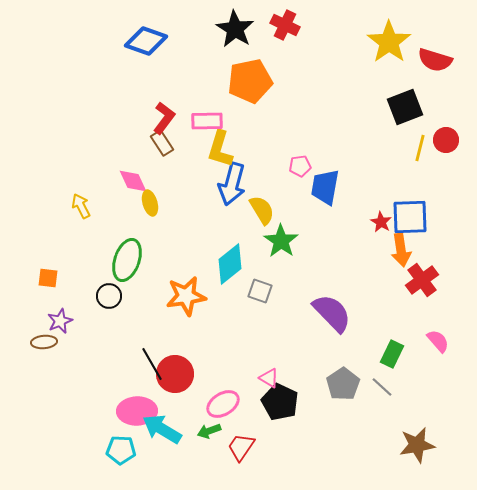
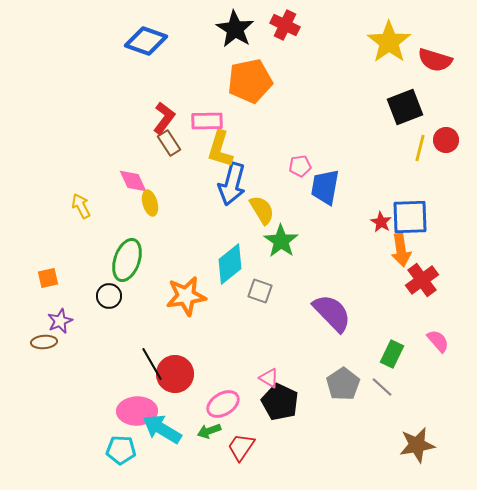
brown rectangle at (162, 143): moved 7 px right
orange square at (48, 278): rotated 20 degrees counterclockwise
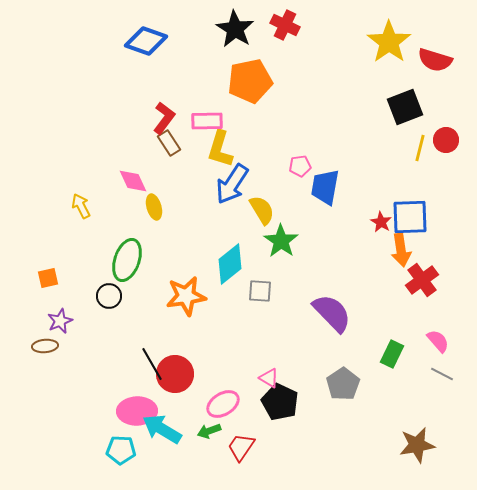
blue arrow at (232, 184): rotated 18 degrees clockwise
yellow ellipse at (150, 203): moved 4 px right, 4 px down
gray square at (260, 291): rotated 15 degrees counterclockwise
brown ellipse at (44, 342): moved 1 px right, 4 px down
gray line at (382, 387): moved 60 px right, 13 px up; rotated 15 degrees counterclockwise
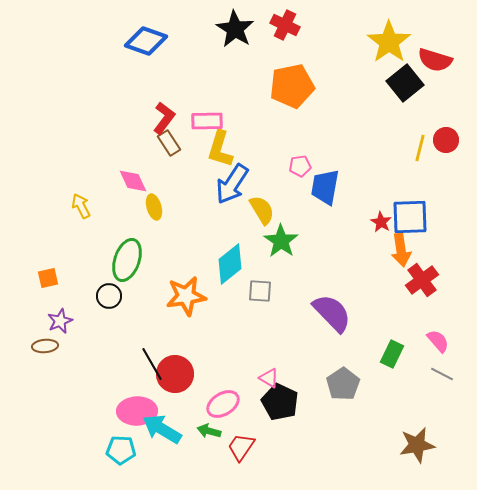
orange pentagon at (250, 81): moved 42 px right, 5 px down
black square at (405, 107): moved 24 px up; rotated 18 degrees counterclockwise
green arrow at (209, 431): rotated 35 degrees clockwise
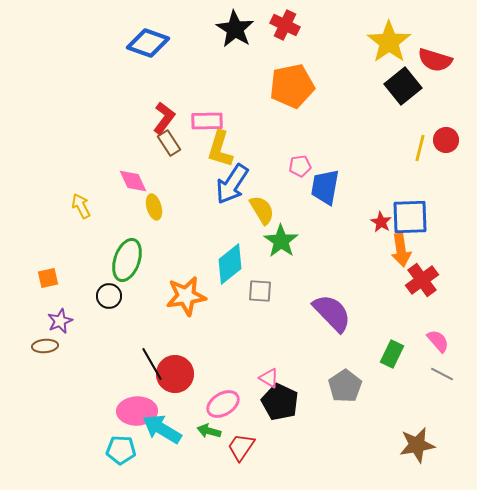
blue diamond at (146, 41): moved 2 px right, 2 px down
black square at (405, 83): moved 2 px left, 3 px down
gray pentagon at (343, 384): moved 2 px right, 2 px down
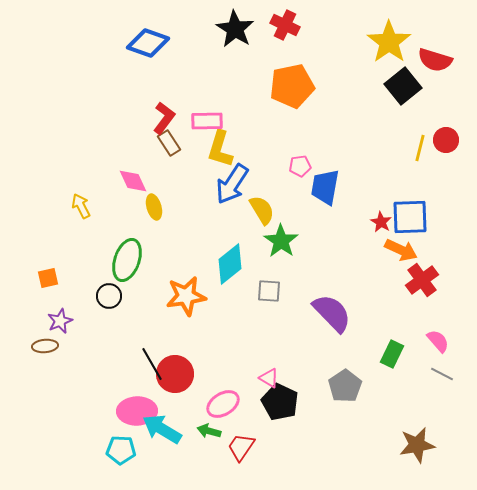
orange arrow at (401, 250): rotated 56 degrees counterclockwise
gray square at (260, 291): moved 9 px right
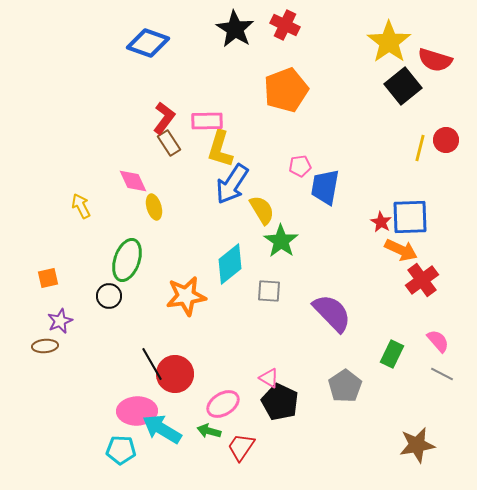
orange pentagon at (292, 86): moved 6 px left, 4 px down; rotated 9 degrees counterclockwise
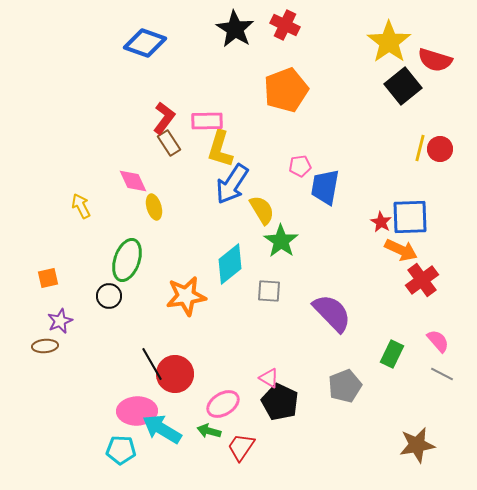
blue diamond at (148, 43): moved 3 px left
red circle at (446, 140): moved 6 px left, 9 px down
gray pentagon at (345, 386): rotated 12 degrees clockwise
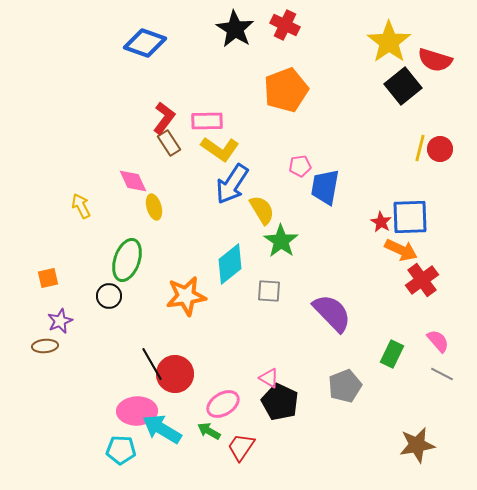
yellow L-shape at (220, 149): rotated 72 degrees counterclockwise
green arrow at (209, 431): rotated 15 degrees clockwise
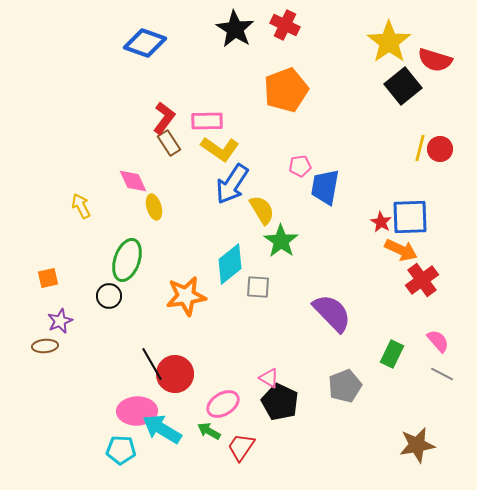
gray square at (269, 291): moved 11 px left, 4 px up
